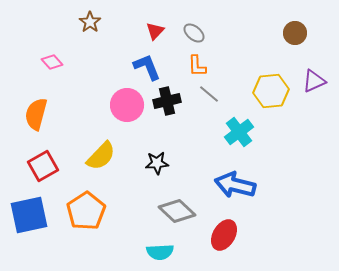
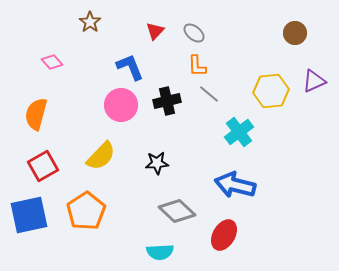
blue L-shape: moved 17 px left
pink circle: moved 6 px left
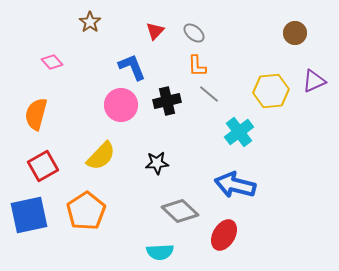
blue L-shape: moved 2 px right
gray diamond: moved 3 px right
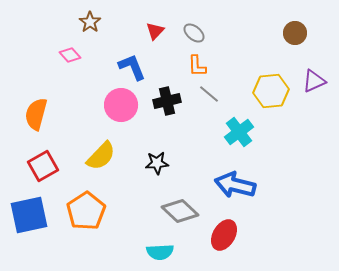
pink diamond: moved 18 px right, 7 px up
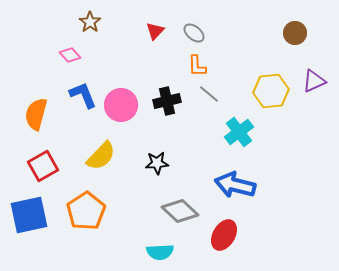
blue L-shape: moved 49 px left, 28 px down
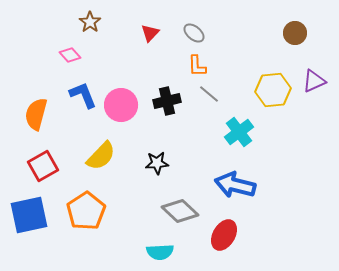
red triangle: moved 5 px left, 2 px down
yellow hexagon: moved 2 px right, 1 px up
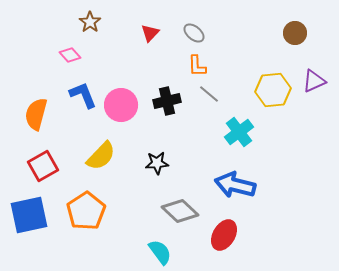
cyan semicircle: rotated 124 degrees counterclockwise
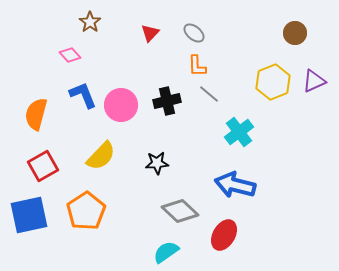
yellow hexagon: moved 8 px up; rotated 16 degrees counterclockwise
cyan semicircle: moved 6 px right; rotated 88 degrees counterclockwise
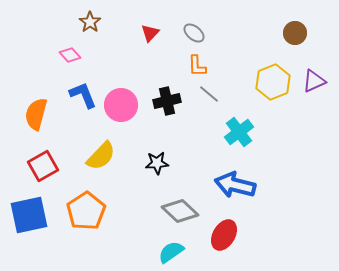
cyan semicircle: moved 5 px right
